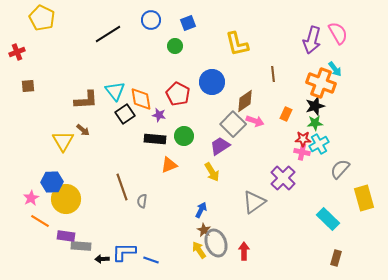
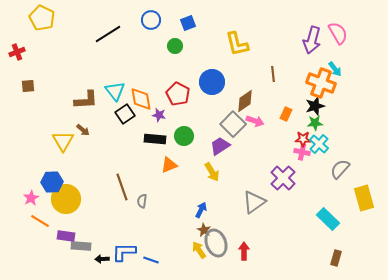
cyan cross at (319, 144): rotated 18 degrees counterclockwise
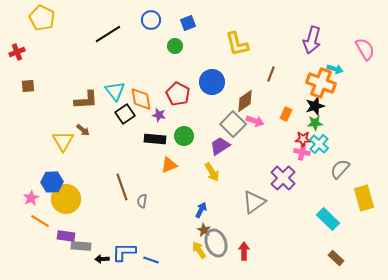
pink semicircle at (338, 33): moved 27 px right, 16 px down
cyan arrow at (335, 69): rotated 35 degrees counterclockwise
brown line at (273, 74): moved 2 px left; rotated 28 degrees clockwise
brown rectangle at (336, 258): rotated 63 degrees counterclockwise
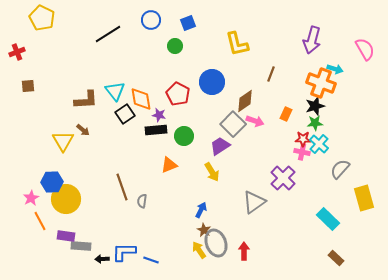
black rectangle at (155, 139): moved 1 px right, 9 px up; rotated 10 degrees counterclockwise
orange line at (40, 221): rotated 30 degrees clockwise
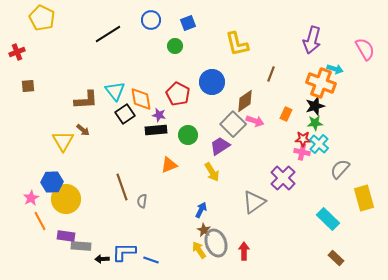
green circle at (184, 136): moved 4 px right, 1 px up
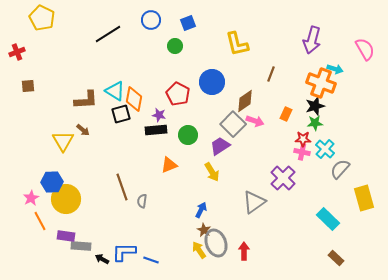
cyan triangle at (115, 91): rotated 20 degrees counterclockwise
orange diamond at (141, 99): moved 7 px left; rotated 20 degrees clockwise
black square at (125, 114): moved 4 px left; rotated 18 degrees clockwise
cyan cross at (319, 144): moved 6 px right, 5 px down
black arrow at (102, 259): rotated 32 degrees clockwise
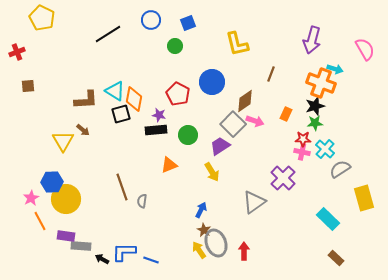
gray semicircle at (340, 169): rotated 15 degrees clockwise
